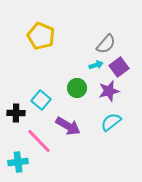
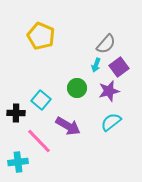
cyan arrow: rotated 128 degrees clockwise
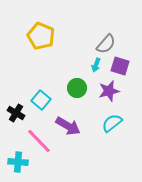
purple square: moved 1 px right, 1 px up; rotated 36 degrees counterclockwise
black cross: rotated 30 degrees clockwise
cyan semicircle: moved 1 px right, 1 px down
cyan cross: rotated 12 degrees clockwise
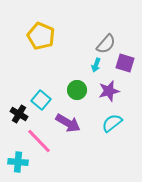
purple square: moved 5 px right, 3 px up
green circle: moved 2 px down
black cross: moved 3 px right, 1 px down
purple arrow: moved 3 px up
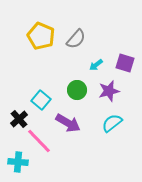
gray semicircle: moved 30 px left, 5 px up
cyan arrow: rotated 32 degrees clockwise
black cross: moved 5 px down; rotated 18 degrees clockwise
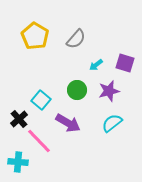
yellow pentagon: moved 6 px left; rotated 8 degrees clockwise
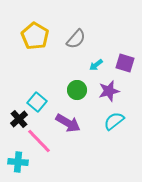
cyan square: moved 4 px left, 2 px down
cyan semicircle: moved 2 px right, 2 px up
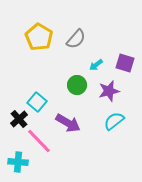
yellow pentagon: moved 4 px right, 1 px down
green circle: moved 5 px up
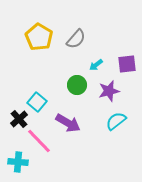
purple square: moved 2 px right, 1 px down; rotated 24 degrees counterclockwise
cyan semicircle: moved 2 px right
